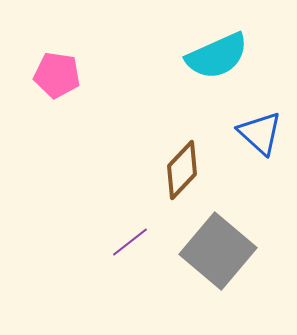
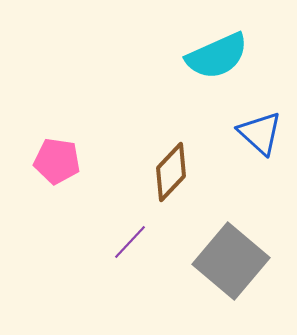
pink pentagon: moved 86 px down
brown diamond: moved 11 px left, 2 px down
purple line: rotated 9 degrees counterclockwise
gray square: moved 13 px right, 10 px down
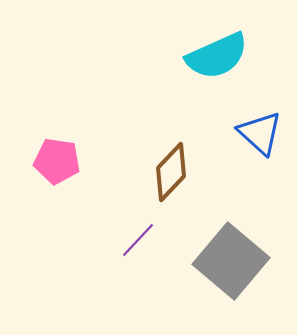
purple line: moved 8 px right, 2 px up
